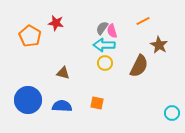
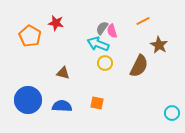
cyan arrow: moved 6 px left, 1 px up; rotated 20 degrees clockwise
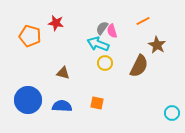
orange pentagon: rotated 15 degrees counterclockwise
brown star: moved 2 px left
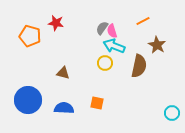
cyan arrow: moved 16 px right, 2 px down
brown semicircle: rotated 15 degrees counterclockwise
blue semicircle: moved 2 px right, 2 px down
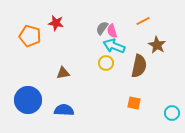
yellow circle: moved 1 px right
brown triangle: rotated 24 degrees counterclockwise
orange square: moved 37 px right
blue semicircle: moved 2 px down
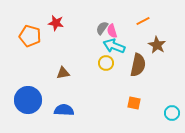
brown semicircle: moved 1 px left, 1 px up
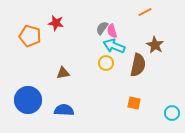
orange line: moved 2 px right, 9 px up
brown star: moved 2 px left
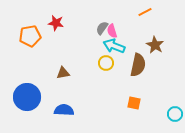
orange pentagon: rotated 25 degrees counterclockwise
blue circle: moved 1 px left, 3 px up
cyan circle: moved 3 px right, 1 px down
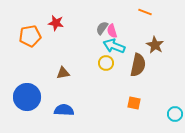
orange line: rotated 48 degrees clockwise
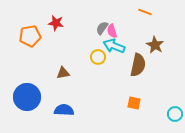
yellow circle: moved 8 px left, 6 px up
